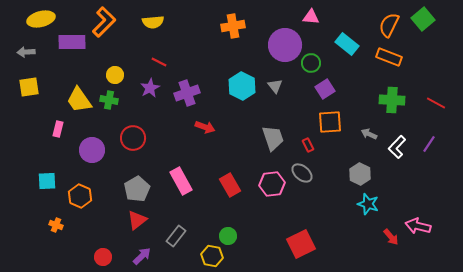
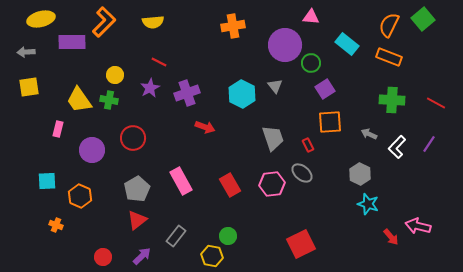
cyan hexagon at (242, 86): moved 8 px down
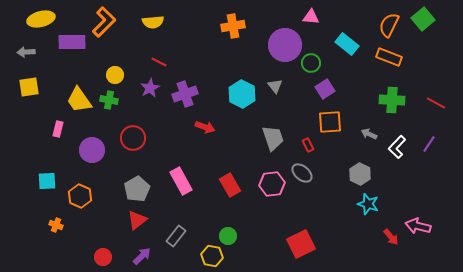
purple cross at (187, 93): moved 2 px left, 1 px down
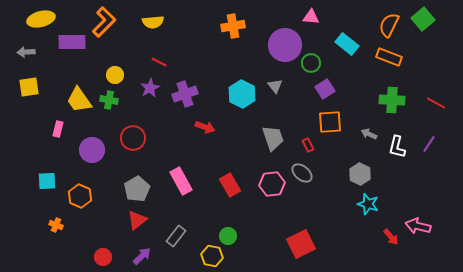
white L-shape at (397, 147): rotated 30 degrees counterclockwise
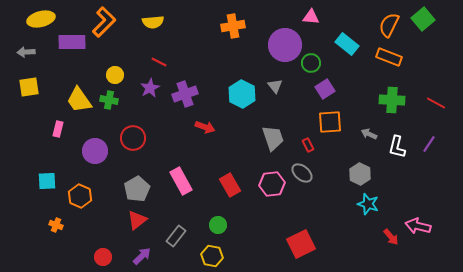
purple circle at (92, 150): moved 3 px right, 1 px down
green circle at (228, 236): moved 10 px left, 11 px up
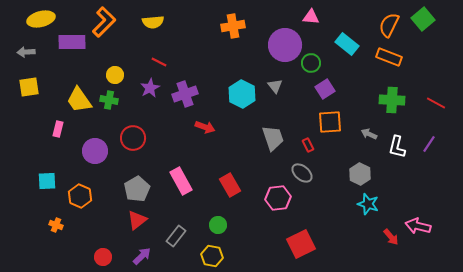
pink hexagon at (272, 184): moved 6 px right, 14 px down
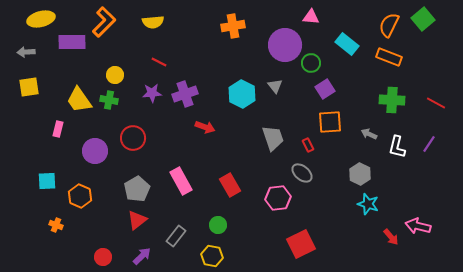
purple star at (150, 88): moved 2 px right, 5 px down; rotated 24 degrees clockwise
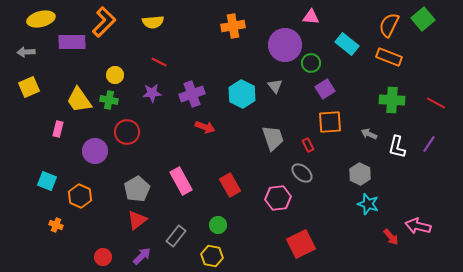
yellow square at (29, 87): rotated 15 degrees counterclockwise
purple cross at (185, 94): moved 7 px right
red circle at (133, 138): moved 6 px left, 6 px up
cyan square at (47, 181): rotated 24 degrees clockwise
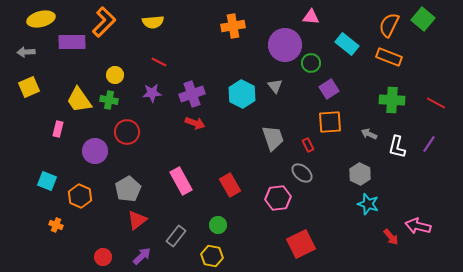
green square at (423, 19): rotated 10 degrees counterclockwise
purple square at (325, 89): moved 4 px right
red arrow at (205, 127): moved 10 px left, 4 px up
gray pentagon at (137, 189): moved 9 px left
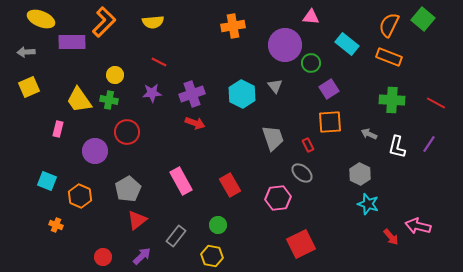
yellow ellipse at (41, 19): rotated 36 degrees clockwise
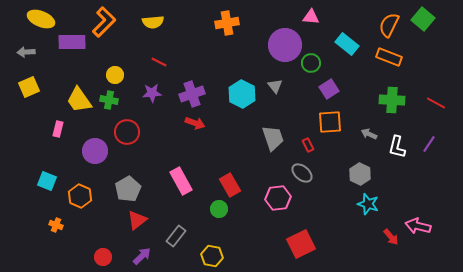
orange cross at (233, 26): moved 6 px left, 3 px up
green circle at (218, 225): moved 1 px right, 16 px up
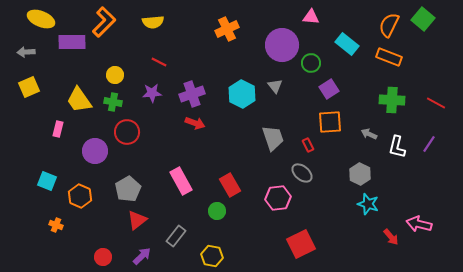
orange cross at (227, 23): moved 6 px down; rotated 15 degrees counterclockwise
purple circle at (285, 45): moved 3 px left
green cross at (109, 100): moved 4 px right, 2 px down
green circle at (219, 209): moved 2 px left, 2 px down
pink arrow at (418, 226): moved 1 px right, 2 px up
